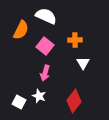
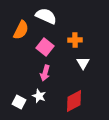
pink square: moved 1 px down
red diamond: rotated 25 degrees clockwise
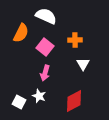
orange semicircle: moved 3 px down
white triangle: moved 1 px down
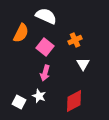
orange cross: rotated 24 degrees counterclockwise
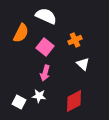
white triangle: rotated 16 degrees counterclockwise
white star: rotated 16 degrees counterclockwise
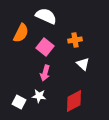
orange cross: rotated 16 degrees clockwise
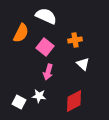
pink arrow: moved 3 px right, 1 px up
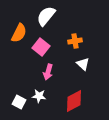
white semicircle: rotated 75 degrees counterclockwise
orange semicircle: moved 2 px left
orange cross: moved 1 px down
pink square: moved 4 px left
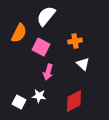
pink square: rotated 12 degrees counterclockwise
